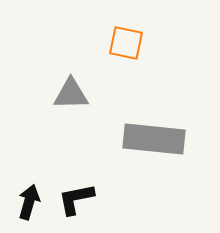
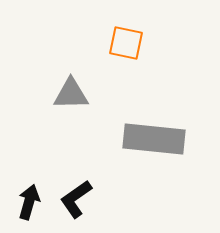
black L-shape: rotated 24 degrees counterclockwise
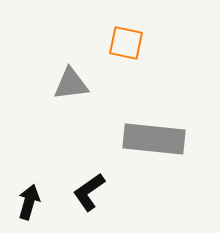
gray triangle: moved 10 px up; rotated 6 degrees counterclockwise
black L-shape: moved 13 px right, 7 px up
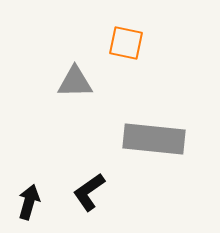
gray triangle: moved 4 px right, 2 px up; rotated 6 degrees clockwise
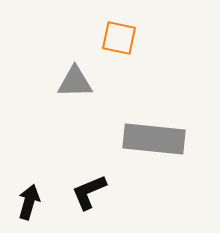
orange square: moved 7 px left, 5 px up
black L-shape: rotated 12 degrees clockwise
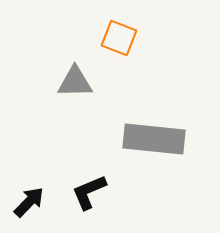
orange square: rotated 9 degrees clockwise
black arrow: rotated 28 degrees clockwise
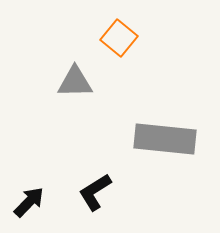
orange square: rotated 18 degrees clockwise
gray rectangle: moved 11 px right
black L-shape: moved 6 px right; rotated 9 degrees counterclockwise
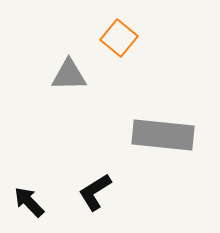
gray triangle: moved 6 px left, 7 px up
gray rectangle: moved 2 px left, 4 px up
black arrow: rotated 88 degrees counterclockwise
